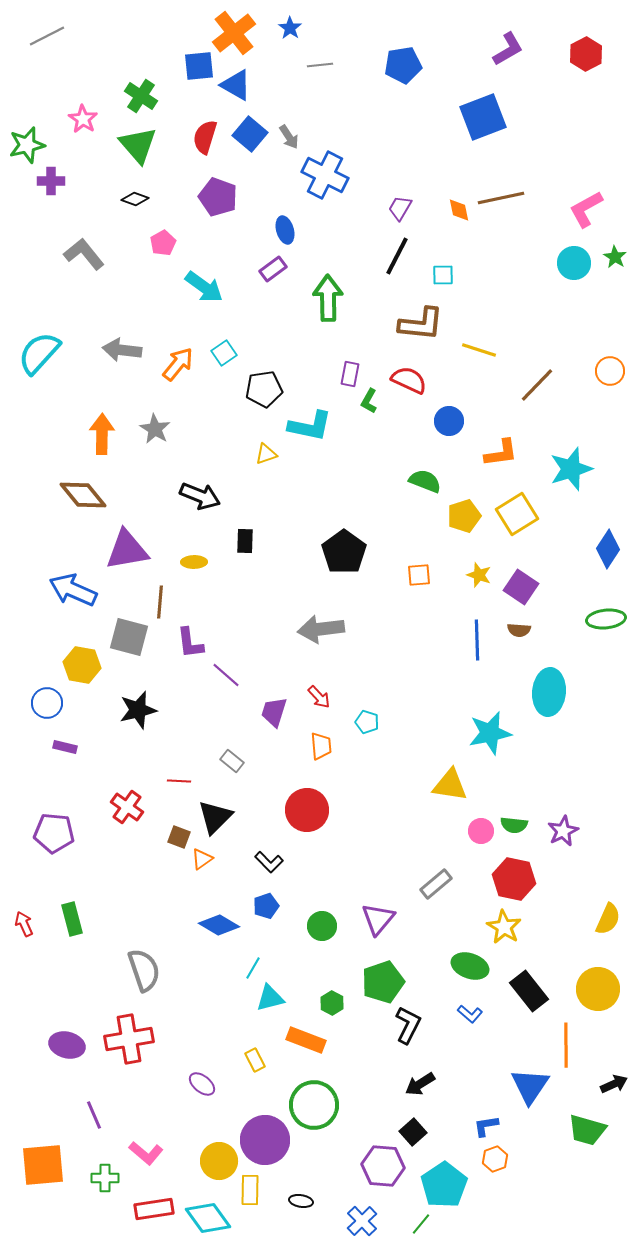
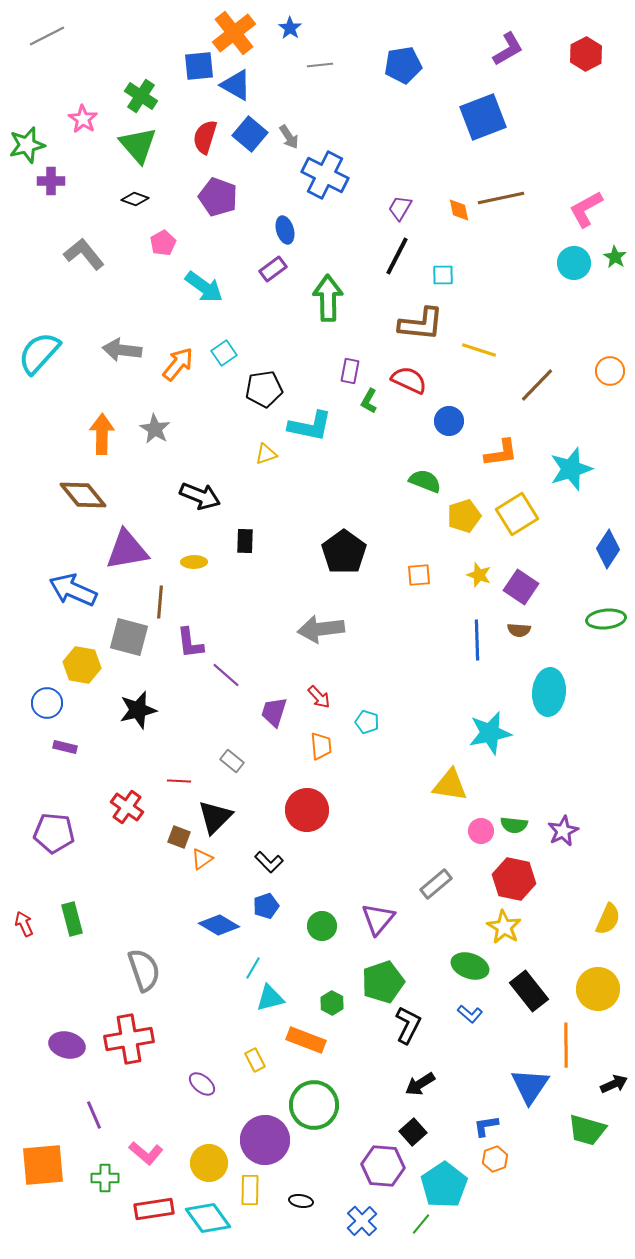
purple rectangle at (350, 374): moved 3 px up
yellow circle at (219, 1161): moved 10 px left, 2 px down
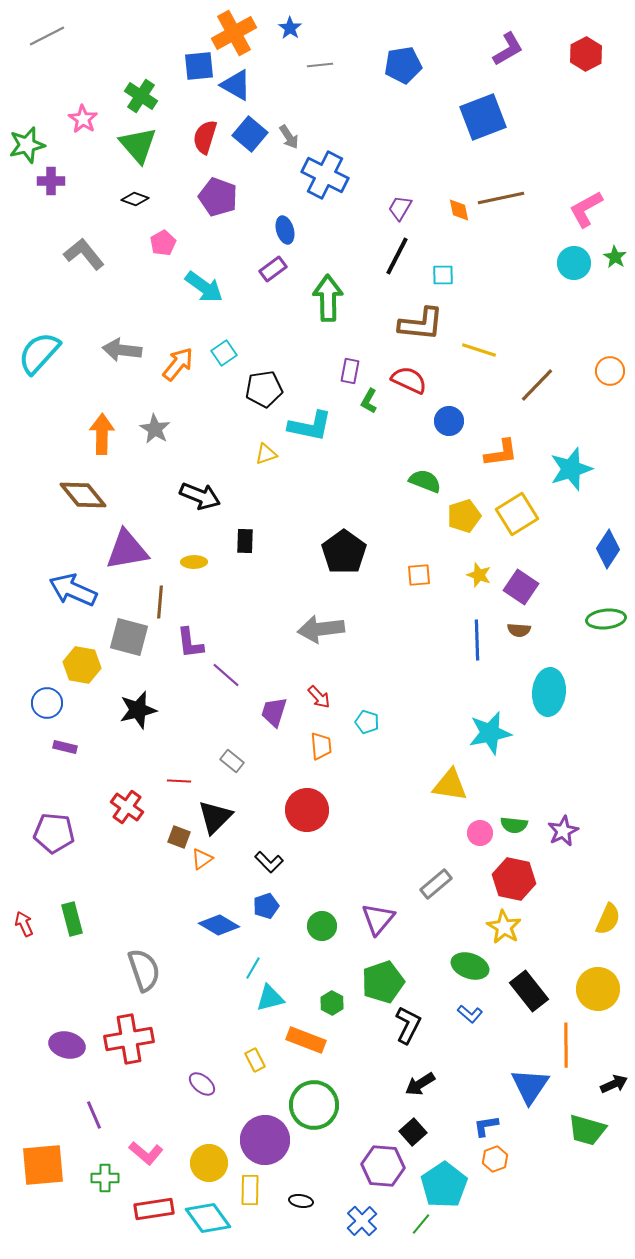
orange cross at (234, 33): rotated 9 degrees clockwise
pink circle at (481, 831): moved 1 px left, 2 px down
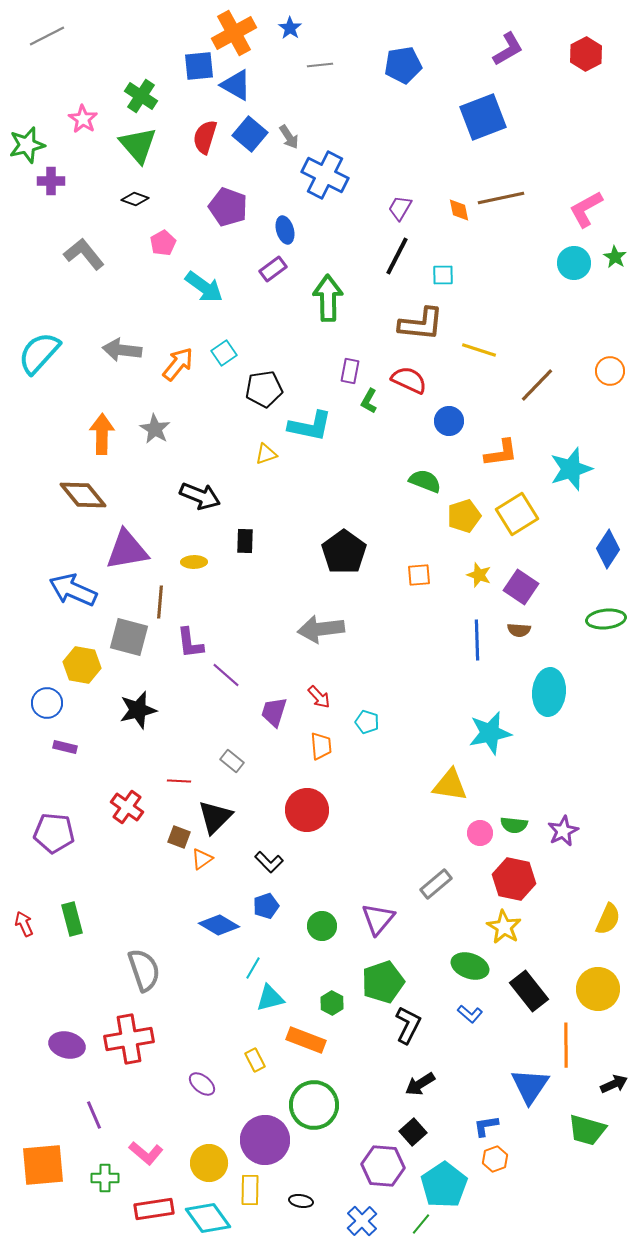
purple pentagon at (218, 197): moved 10 px right, 10 px down
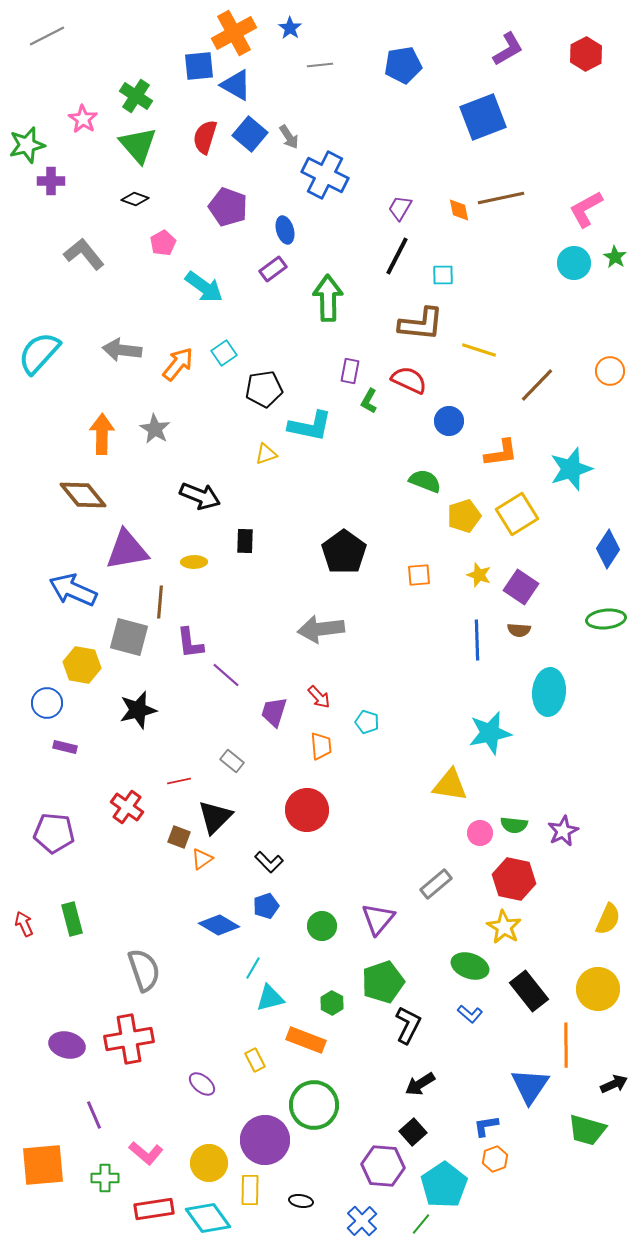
green cross at (141, 96): moved 5 px left
red line at (179, 781): rotated 15 degrees counterclockwise
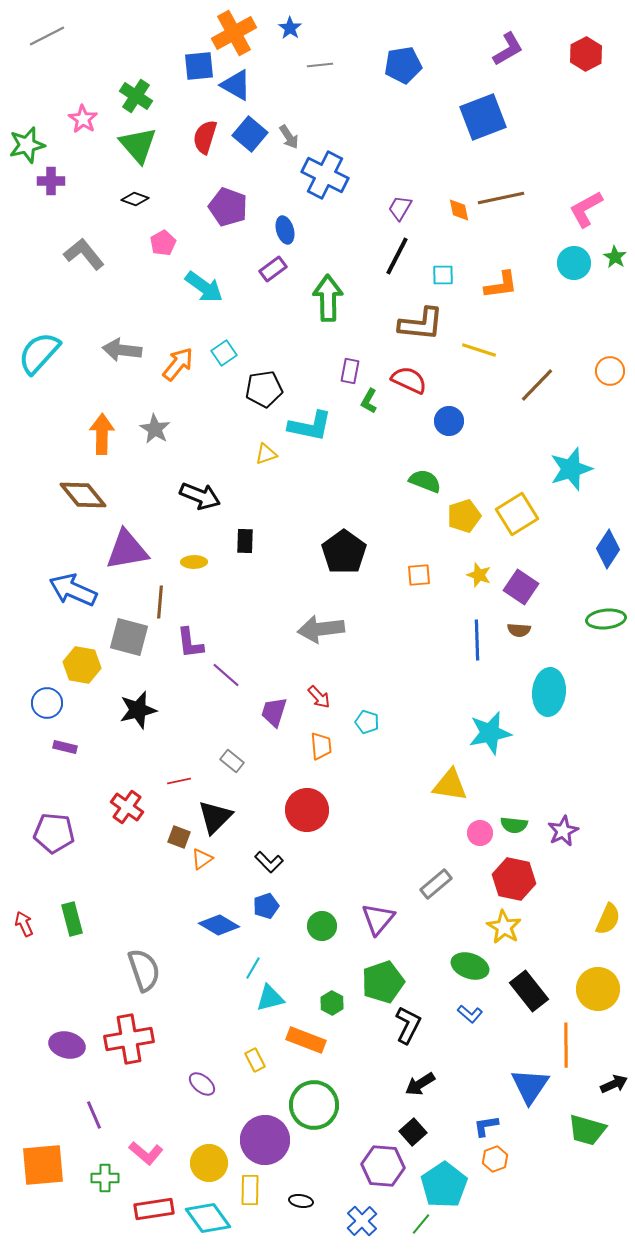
orange L-shape at (501, 453): moved 168 px up
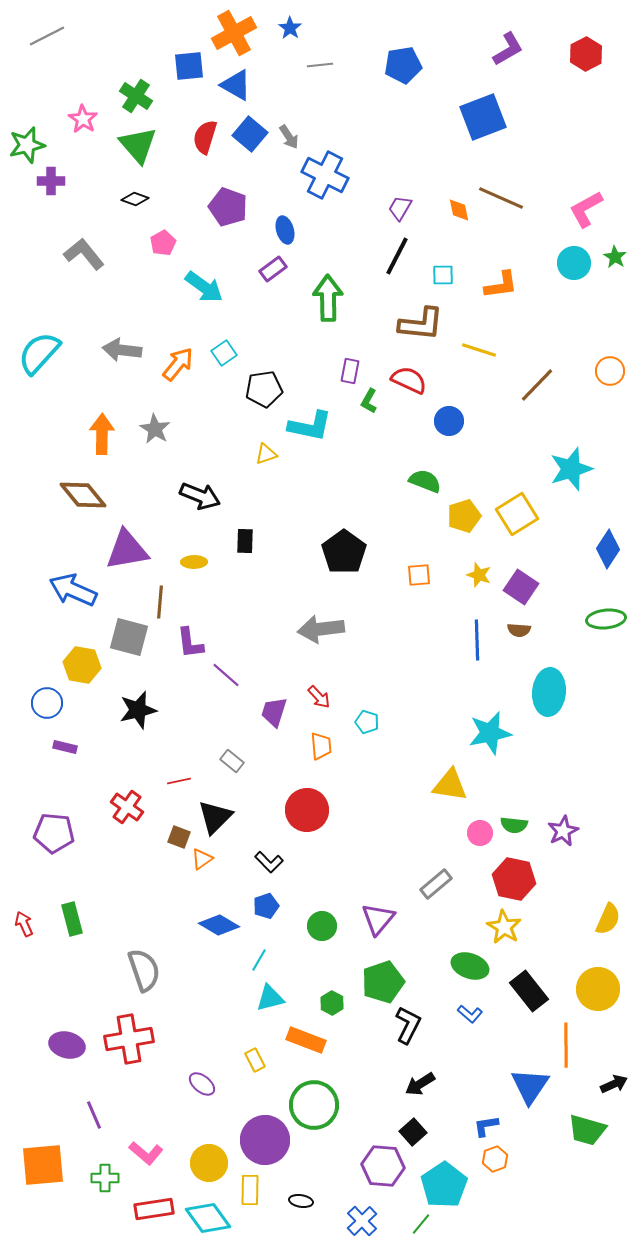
blue square at (199, 66): moved 10 px left
brown line at (501, 198): rotated 36 degrees clockwise
cyan line at (253, 968): moved 6 px right, 8 px up
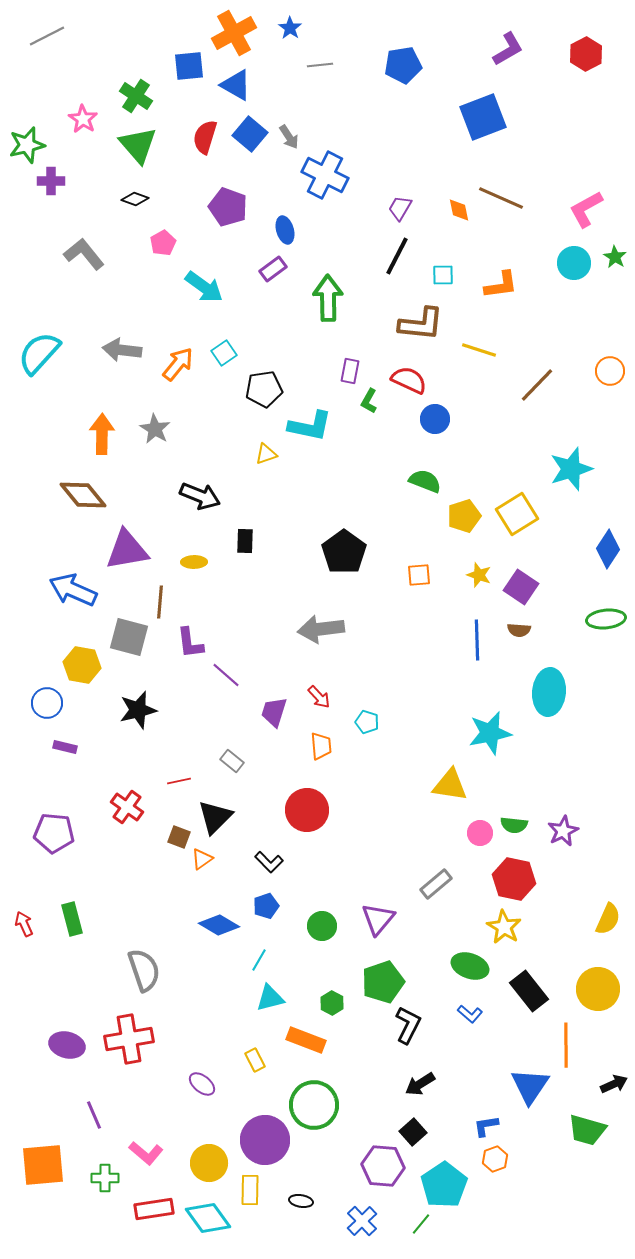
blue circle at (449, 421): moved 14 px left, 2 px up
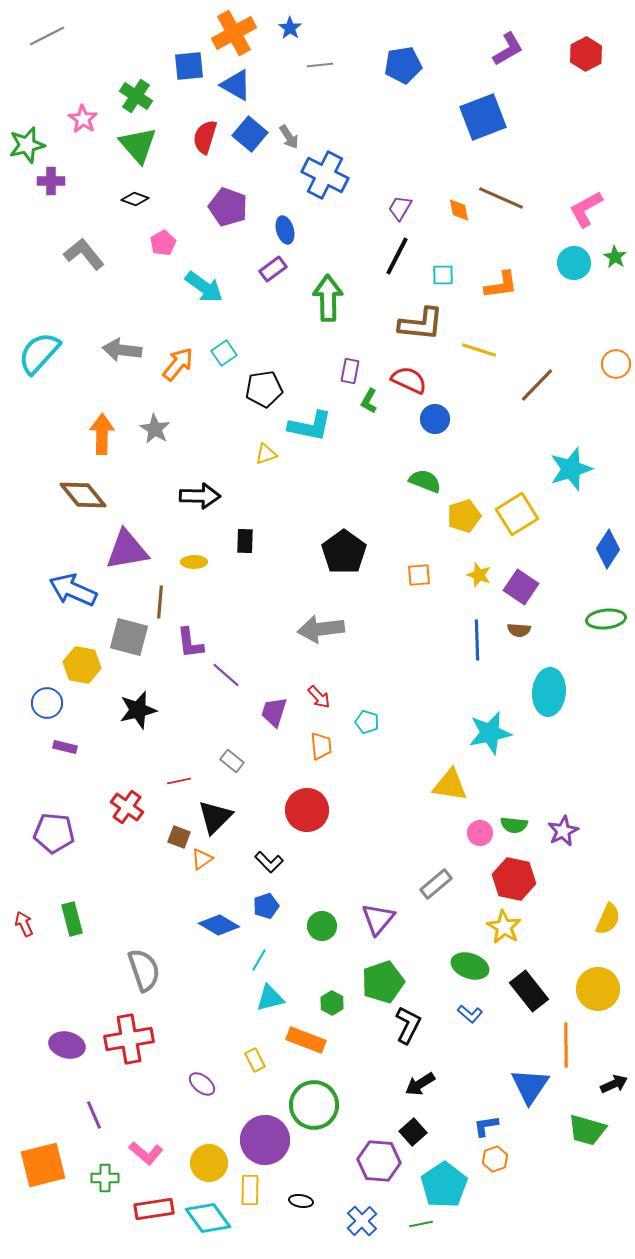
orange circle at (610, 371): moved 6 px right, 7 px up
black arrow at (200, 496): rotated 21 degrees counterclockwise
orange square at (43, 1165): rotated 9 degrees counterclockwise
purple hexagon at (383, 1166): moved 4 px left, 5 px up
green line at (421, 1224): rotated 40 degrees clockwise
